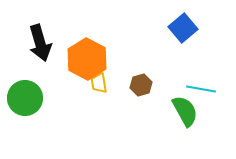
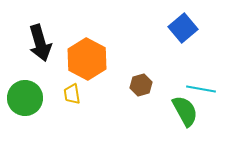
yellow trapezoid: moved 27 px left, 11 px down
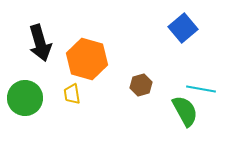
orange hexagon: rotated 12 degrees counterclockwise
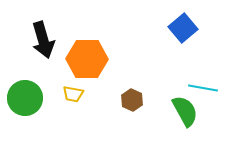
black arrow: moved 3 px right, 3 px up
orange hexagon: rotated 15 degrees counterclockwise
brown hexagon: moved 9 px left, 15 px down; rotated 20 degrees counterclockwise
cyan line: moved 2 px right, 1 px up
yellow trapezoid: moved 1 px right; rotated 70 degrees counterclockwise
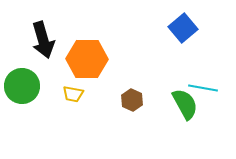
green circle: moved 3 px left, 12 px up
green semicircle: moved 7 px up
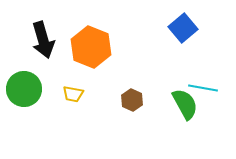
orange hexagon: moved 4 px right, 12 px up; rotated 21 degrees clockwise
green circle: moved 2 px right, 3 px down
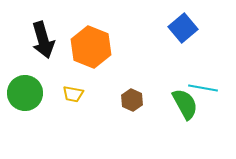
green circle: moved 1 px right, 4 px down
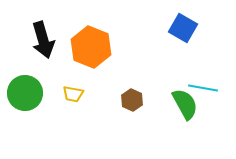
blue square: rotated 20 degrees counterclockwise
